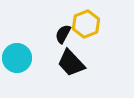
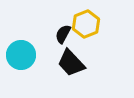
cyan circle: moved 4 px right, 3 px up
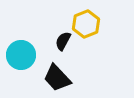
black semicircle: moved 7 px down
black trapezoid: moved 14 px left, 15 px down
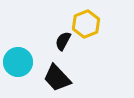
cyan circle: moved 3 px left, 7 px down
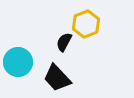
black semicircle: moved 1 px right, 1 px down
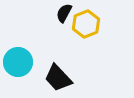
black semicircle: moved 29 px up
black trapezoid: moved 1 px right
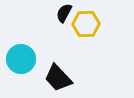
yellow hexagon: rotated 20 degrees clockwise
cyan circle: moved 3 px right, 3 px up
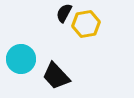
yellow hexagon: rotated 8 degrees counterclockwise
black trapezoid: moved 2 px left, 2 px up
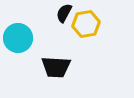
cyan circle: moved 3 px left, 21 px up
black trapezoid: moved 9 px up; rotated 44 degrees counterclockwise
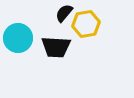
black semicircle: rotated 12 degrees clockwise
black trapezoid: moved 20 px up
